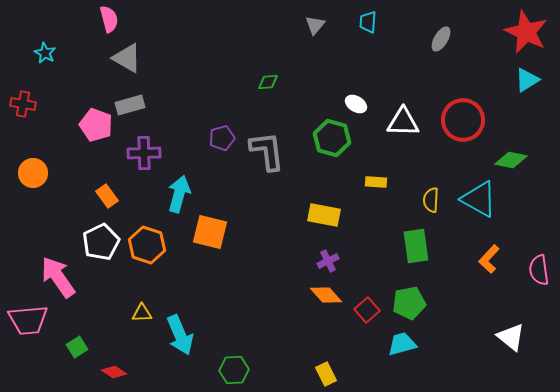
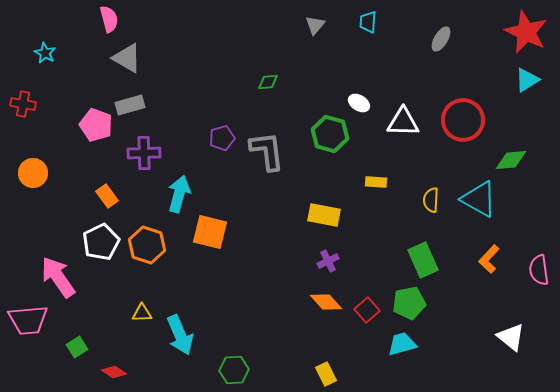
white ellipse at (356, 104): moved 3 px right, 1 px up
green hexagon at (332, 138): moved 2 px left, 4 px up
green diamond at (511, 160): rotated 16 degrees counterclockwise
green rectangle at (416, 246): moved 7 px right, 14 px down; rotated 16 degrees counterclockwise
orange diamond at (326, 295): moved 7 px down
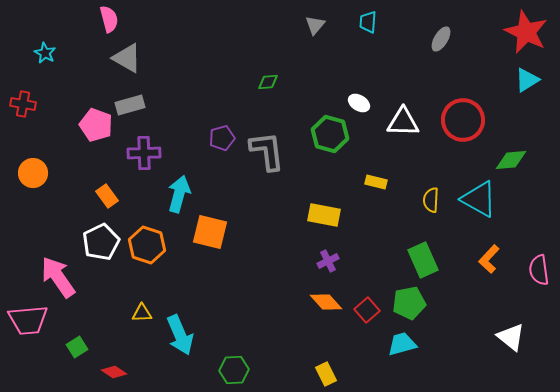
yellow rectangle at (376, 182): rotated 10 degrees clockwise
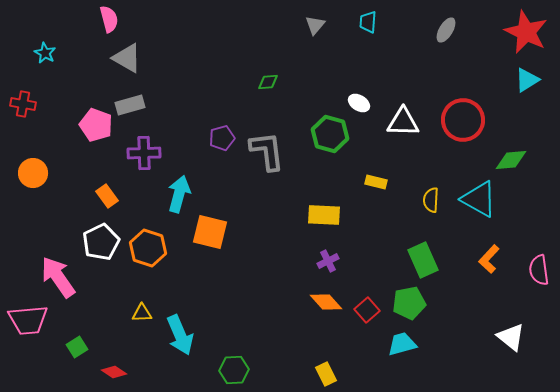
gray ellipse at (441, 39): moved 5 px right, 9 px up
yellow rectangle at (324, 215): rotated 8 degrees counterclockwise
orange hexagon at (147, 245): moved 1 px right, 3 px down
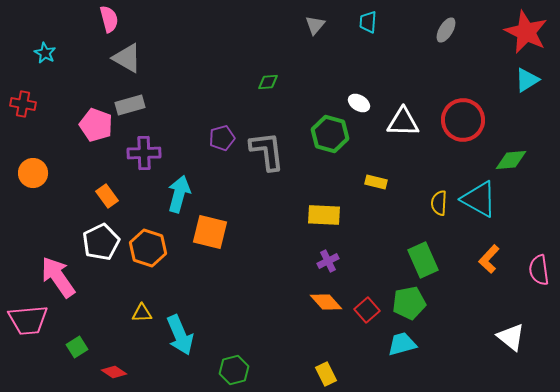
yellow semicircle at (431, 200): moved 8 px right, 3 px down
green hexagon at (234, 370): rotated 12 degrees counterclockwise
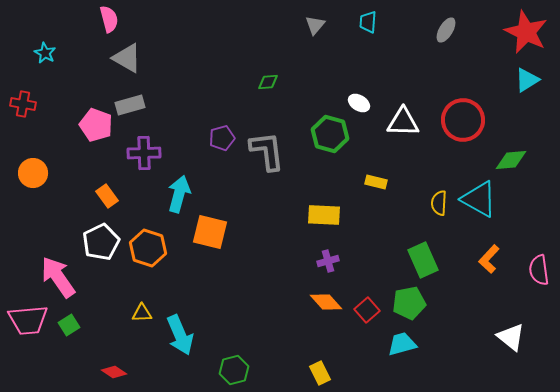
purple cross at (328, 261): rotated 10 degrees clockwise
green square at (77, 347): moved 8 px left, 22 px up
yellow rectangle at (326, 374): moved 6 px left, 1 px up
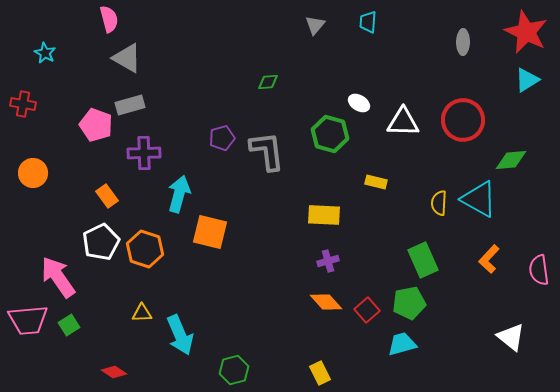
gray ellipse at (446, 30): moved 17 px right, 12 px down; rotated 30 degrees counterclockwise
orange hexagon at (148, 248): moved 3 px left, 1 px down
